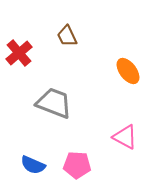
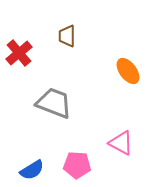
brown trapezoid: rotated 25 degrees clockwise
pink triangle: moved 4 px left, 6 px down
blue semicircle: moved 1 px left, 5 px down; rotated 55 degrees counterclockwise
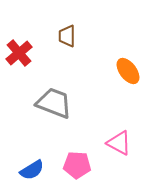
pink triangle: moved 2 px left
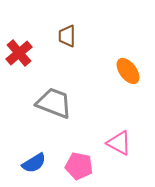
pink pentagon: moved 2 px right, 1 px down; rotated 8 degrees clockwise
blue semicircle: moved 2 px right, 7 px up
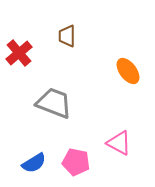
pink pentagon: moved 3 px left, 4 px up
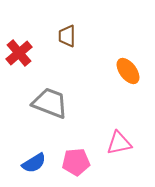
gray trapezoid: moved 4 px left
pink triangle: rotated 40 degrees counterclockwise
pink pentagon: rotated 16 degrees counterclockwise
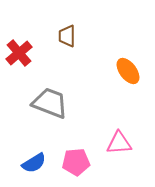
pink triangle: rotated 8 degrees clockwise
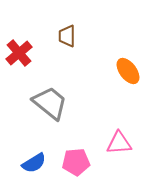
gray trapezoid: rotated 18 degrees clockwise
